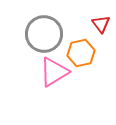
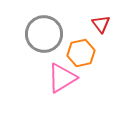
pink triangle: moved 8 px right, 6 px down
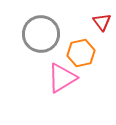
red triangle: moved 1 px right, 2 px up
gray circle: moved 3 px left
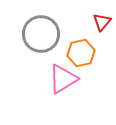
red triangle: rotated 18 degrees clockwise
pink triangle: moved 1 px right, 1 px down
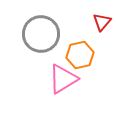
orange hexagon: moved 1 px left, 2 px down
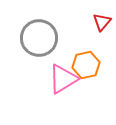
gray circle: moved 2 px left, 4 px down
orange hexagon: moved 6 px right, 10 px down
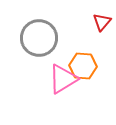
orange hexagon: moved 3 px left, 1 px down; rotated 16 degrees clockwise
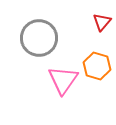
orange hexagon: moved 14 px right; rotated 12 degrees clockwise
pink triangle: moved 1 px down; rotated 24 degrees counterclockwise
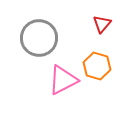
red triangle: moved 2 px down
pink triangle: rotated 28 degrees clockwise
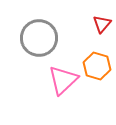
pink triangle: rotated 16 degrees counterclockwise
